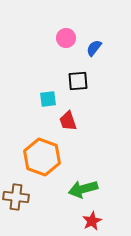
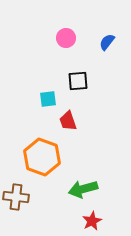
blue semicircle: moved 13 px right, 6 px up
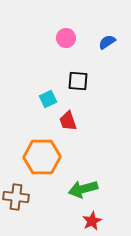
blue semicircle: rotated 18 degrees clockwise
black square: rotated 10 degrees clockwise
cyan square: rotated 18 degrees counterclockwise
orange hexagon: rotated 21 degrees counterclockwise
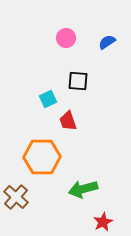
brown cross: rotated 35 degrees clockwise
red star: moved 11 px right, 1 px down
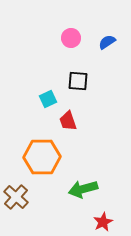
pink circle: moved 5 px right
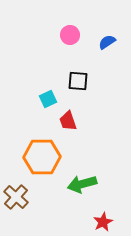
pink circle: moved 1 px left, 3 px up
green arrow: moved 1 px left, 5 px up
